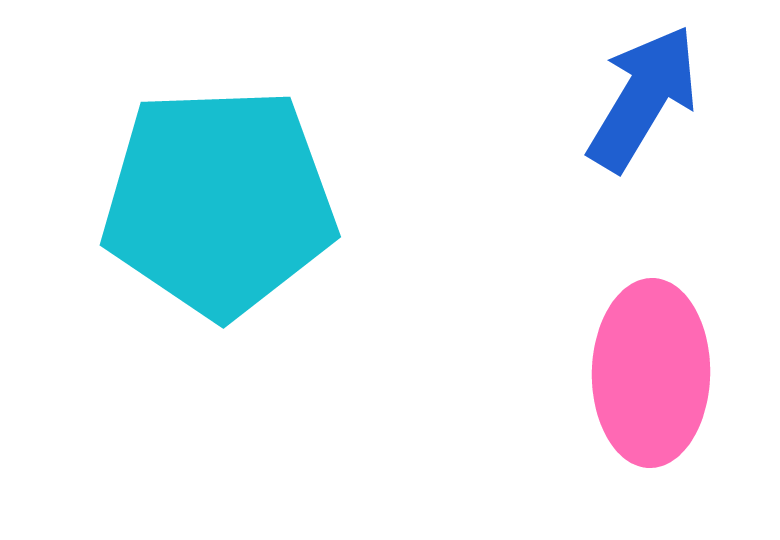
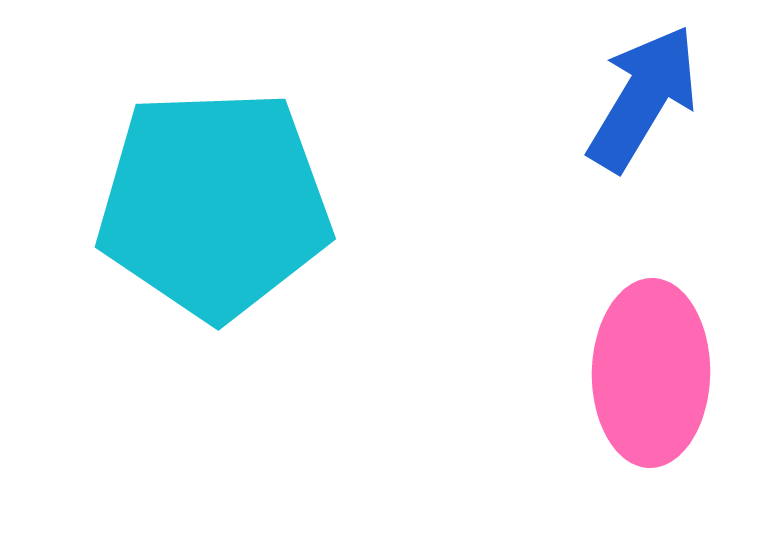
cyan pentagon: moved 5 px left, 2 px down
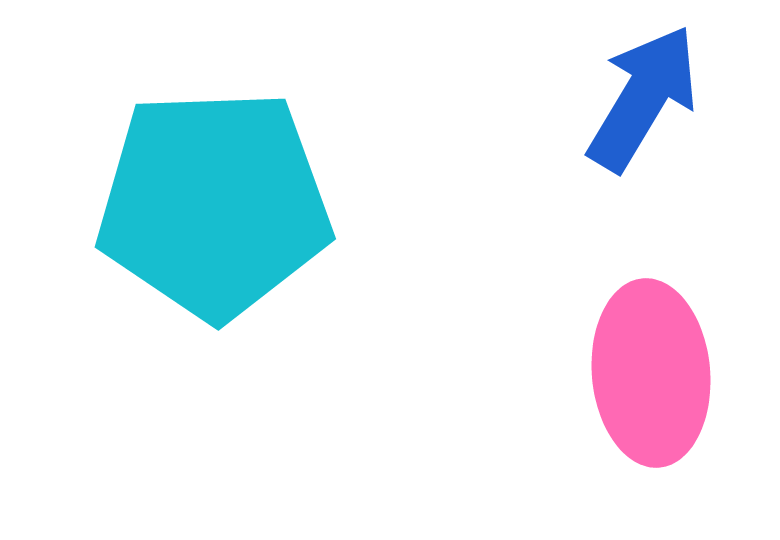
pink ellipse: rotated 6 degrees counterclockwise
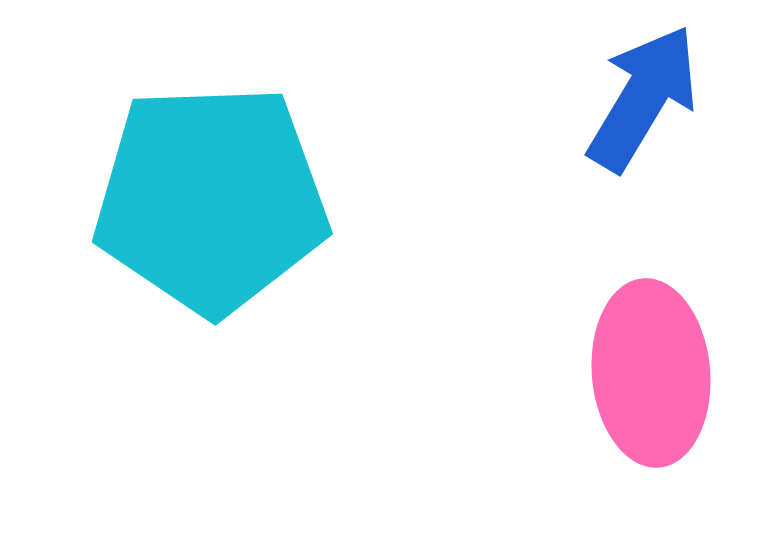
cyan pentagon: moved 3 px left, 5 px up
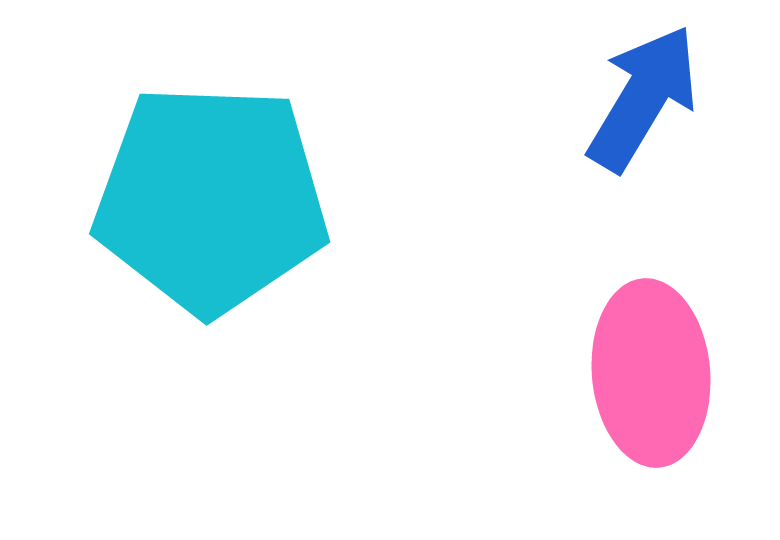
cyan pentagon: rotated 4 degrees clockwise
